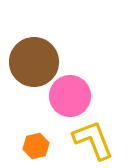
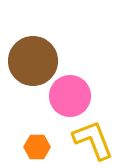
brown circle: moved 1 px left, 1 px up
orange hexagon: moved 1 px right, 1 px down; rotated 15 degrees clockwise
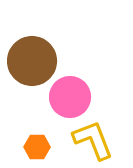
brown circle: moved 1 px left
pink circle: moved 1 px down
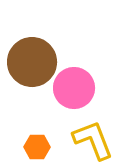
brown circle: moved 1 px down
pink circle: moved 4 px right, 9 px up
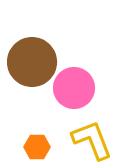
yellow L-shape: moved 1 px left
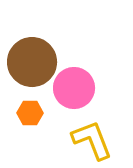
orange hexagon: moved 7 px left, 34 px up
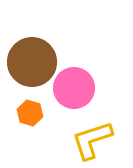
orange hexagon: rotated 15 degrees clockwise
yellow L-shape: rotated 87 degrees counterclockwise
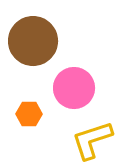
brown circle: moved 1 px right, 21 px up
orange hexagon: moved 1 px left, 1 px down; rotated 15 degrees counterclockwise
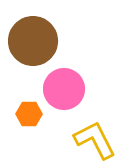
pink circle: moved 10 px left, 1 px down
yellow L-shape: moved 3 px right; rotated 81 degrees clockwise
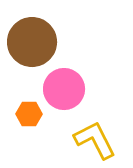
brown circle: moved 1 px left, 1 px down
